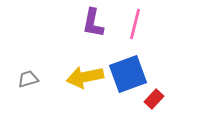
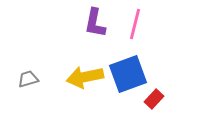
purple L-shape: moved 2 px right
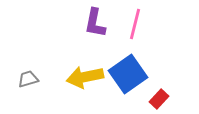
blue square: rotated 15 degrees counterclockwise
red rectangle: moved 5 px right
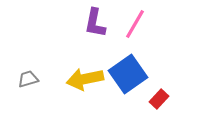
pink line: rotated 16 degrees clockwise
yellow arrow: moved 2 px down
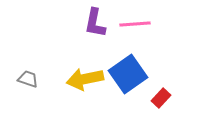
pink line: rotated 56 degrees clockwise
gray trapezoid: rotated 35 degrees clockwise
red rectangle: moved 2 px right, 1 px up
